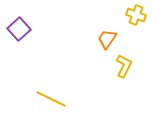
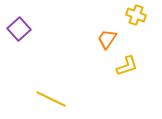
yellow L-shape: moved 3 px right; rotated 45 degrees clockwise
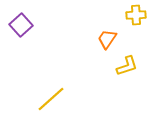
yellow cross: rotated 24 degrees counterclockwise
purple square: moved 2 px right, 4 px up
yellow line: rotated 68 degrees counterclockwise
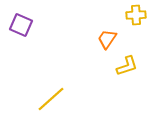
purple square: rotated 25 degrees counterclockwise
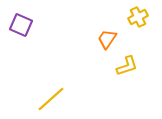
yellow cross: moved 2 px right, 2 px down; rotated 24 degrees counterclockwise
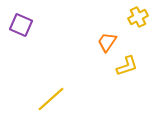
orange trapezoid: moved 3 px down
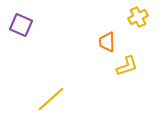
orange trapezoid: rotated 35 degrees counterclockwise
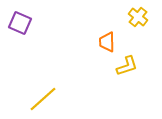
yellow cross: rotated 24 degrees counterclockwise
purple square: moved 1 px left, 2 px up
yellow line: moved 8 px left
